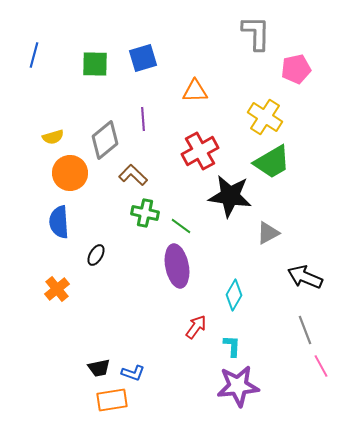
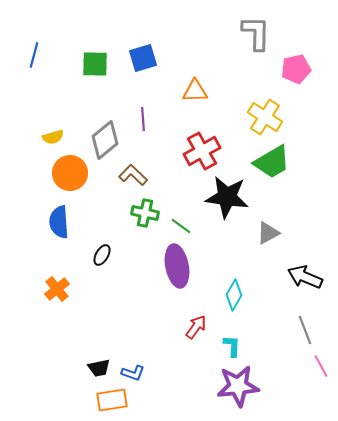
red cross: moved 2 px right
black star: moved 3 px left, 1 px down
black ellipse: moved 6 px right
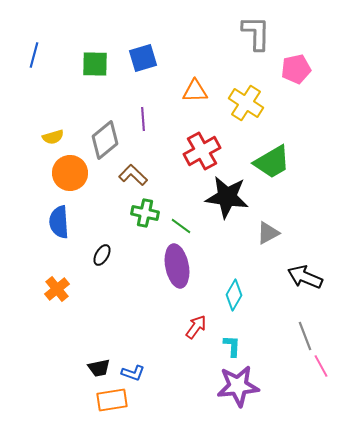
yellow cross: moved 19 px left, 14 px up
gray line: moved 6 px down
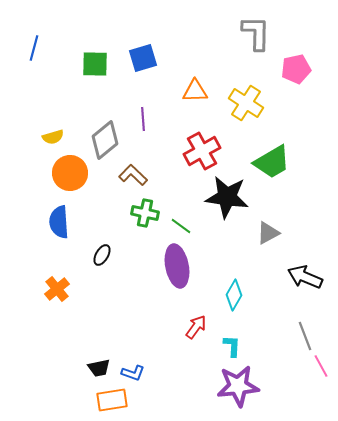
blue line: moved 7 px up
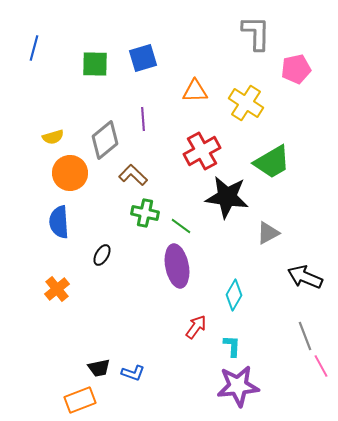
orange rectangle: moved 32 px left; rotated 12 degrees counterclockwise
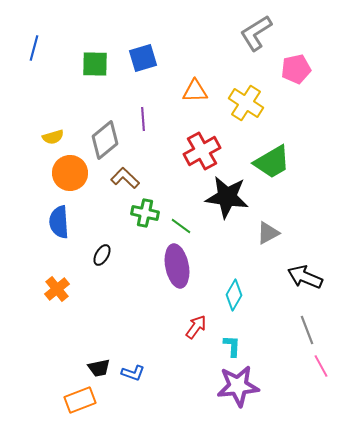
gray L-shape: rotated 123 degrees counterclockwise
brown L-shape: moved 8 px left, 3 px down
gray line: moved 2 px right, 6 px up
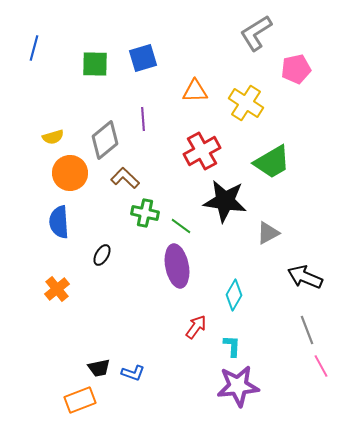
black star: moved 2 px left, 4 px down
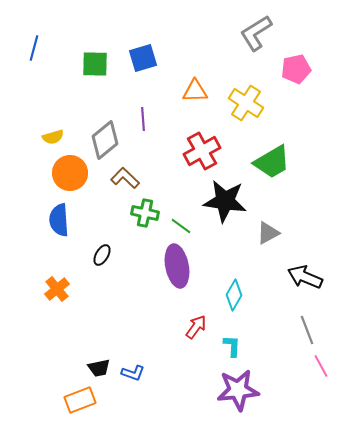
blue semicircle: moved 2 px up
purple star: moved 4 px down
